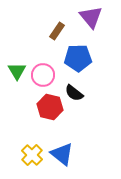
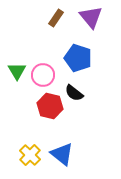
brown rectangle: moved 1 px left, 13 px up
blue pentagon: rotated 20 degrees clockwise
red hexagon: moved 1 px up
yellow cross: moved 2 px left
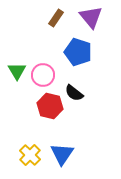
blue pentagon: moved 6 px up
blue triangle: rotated 25 degrees clockwise
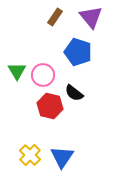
brown rectangle: moved 1 px left, 1 px up
blue triangle: moved 3 px down
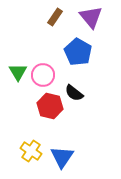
blue pentagon: rotated 12 degrees clockwise
green triangle: moved 1 px right, 1 px down
yellow cross: moved 1 px right, 4 px up; rotated 10 degrees counterclockwise
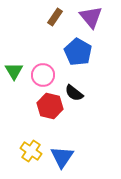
green triangle: moved 4 px left, 1 px up
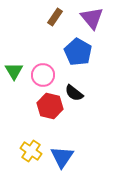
purple triangle: moved 1 px right, 1 px down
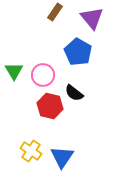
brown rectangle: moved 5 px up
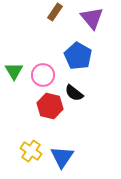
blue pentagon: moved 4 px down
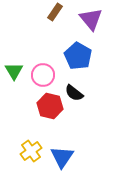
purple triangle: moved 1 px left, 1 px down
yellow cross: rotated 20 degrees clockwise
